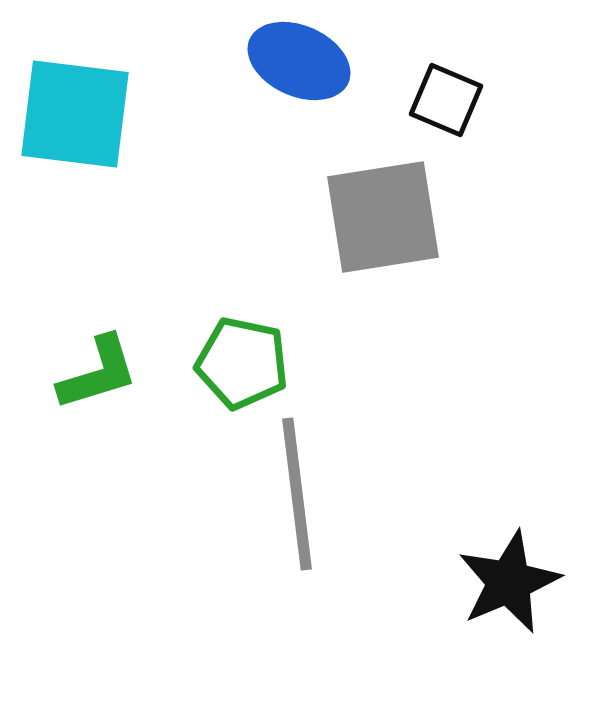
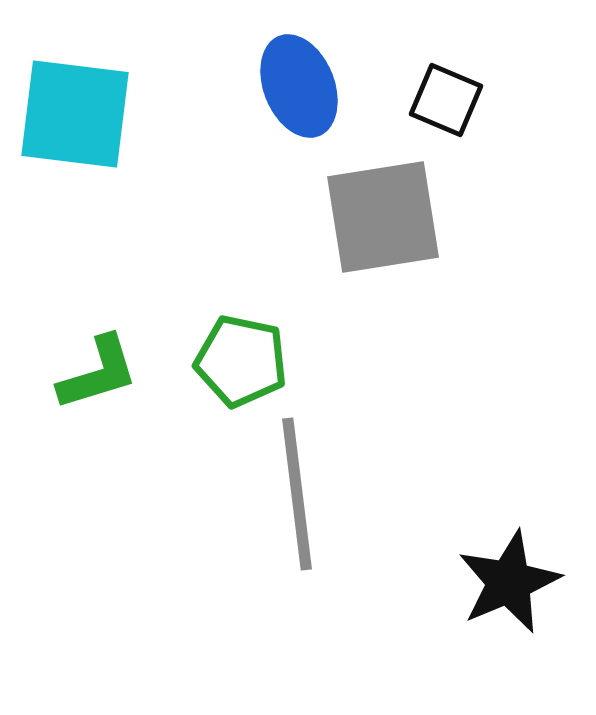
blue ellipse: moved 25 px down; rotated 44 degrees clockwise
green pentagon: moved 1 px left, 2 px up
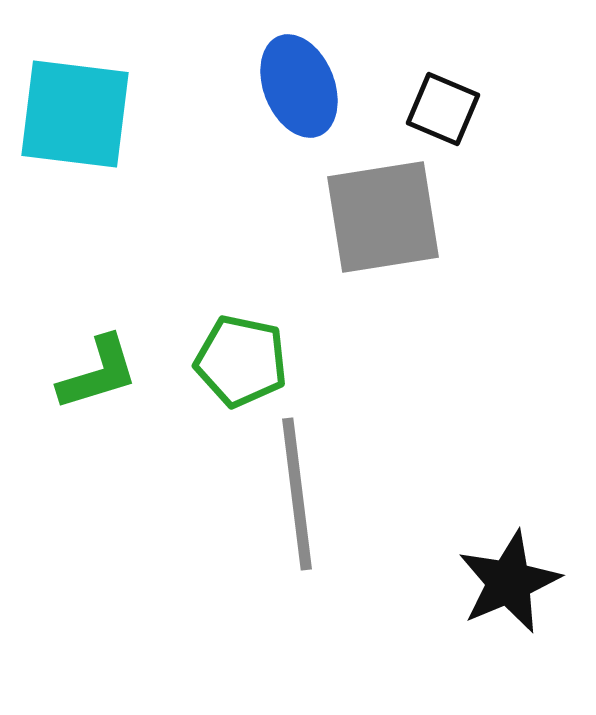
black square: moved 3 px left, 9 px down
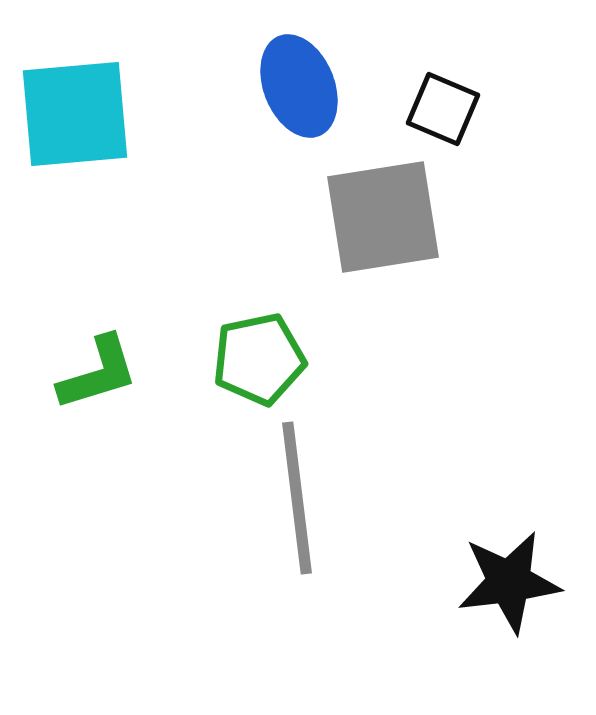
cyan square: rotated 12 degrees counterclockwise
green pentagon: moved 18 px right, 2 px up; rotated 24 degrees counterclockwise
gray line: moved 4 px down
black star: rotated 16 degrees clockwise
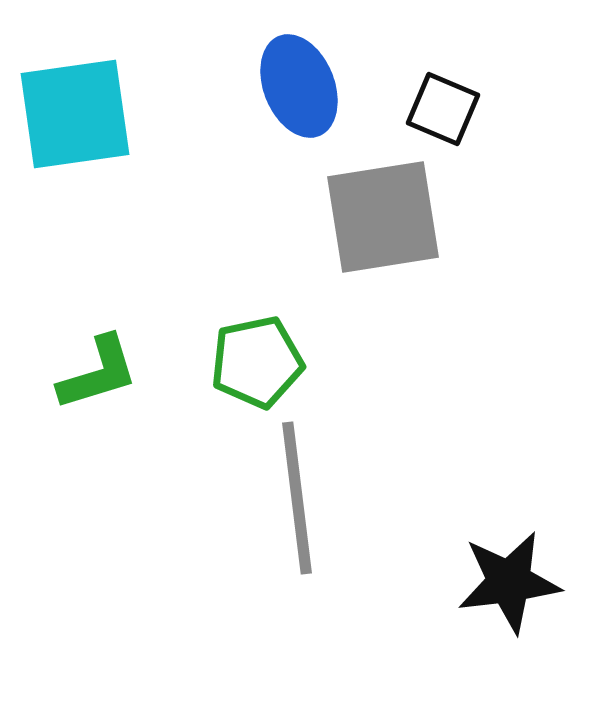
cyan square: rotated 3 degrees counterclockwise
green pentagon: moved 2 px left, 3 px down
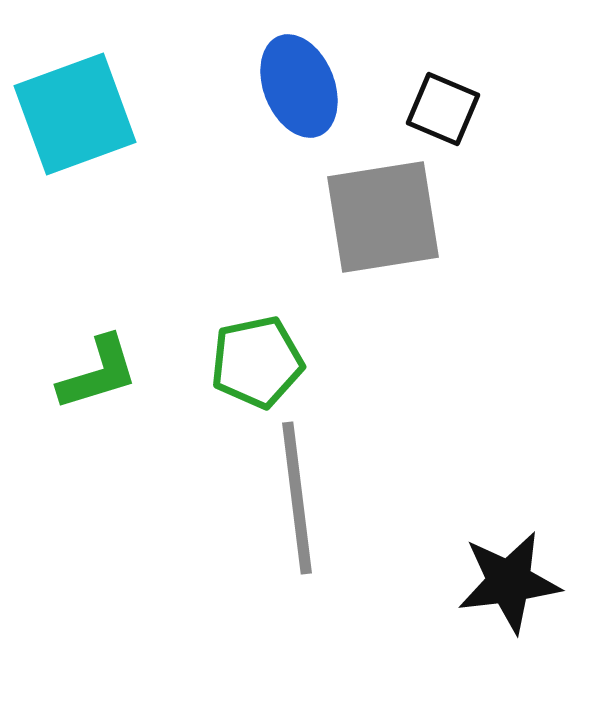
cyan square: rotated 12 degrees counterclockwise
